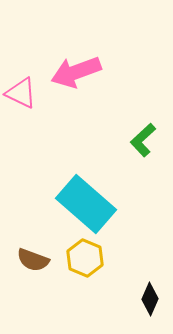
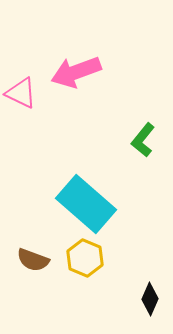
green L-shape: rotated 8 degrees counterclockwise
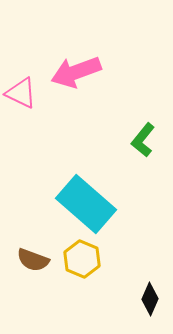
yellow hexagon: moved 3 px left, 1 px down
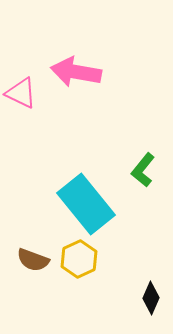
pink arrow: rotated 30 degrees clockwise
green L-shape: moved 30 px down
cyan rectangle: rotated 10 degrees clockwise
yellow hexagon: moved 3 px left; rotated 12 degrees clockwise
black diamond: moved 1 px right, 1 px up
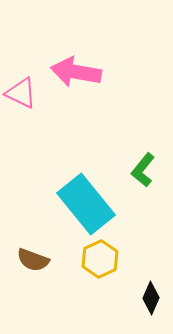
yellow hexagon: moved 21 px right
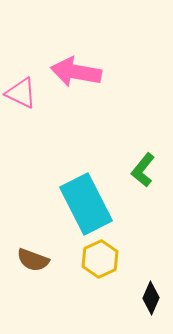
cyan rectangle: rotated 12 degrees clockwise
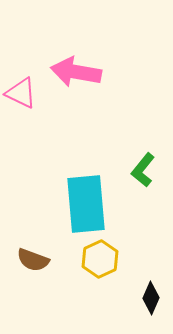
cyan rectangle: rotated 22 degrees clockwise
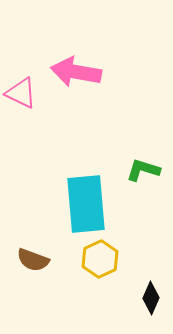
green L-shape: rotated 68 degrees clockwise
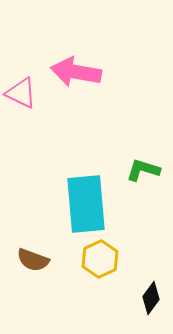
black diamond: rotated 12 degrees clockwise
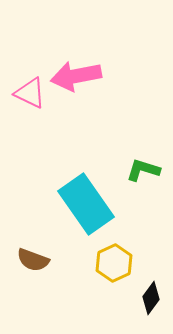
pink arrow: moved 4 px down; rotated 21 degrees counterclockwise
pink triangle: moved 9 px right
cyan rectangle: rotated 30 degrees counterclockwise
yellow hexagon: moved 14 px right, 4 px down
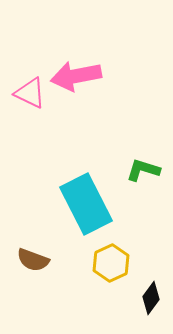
cyan rectangle: rotated 8 degrees clockwise
yellow hexagon: moved 3 px left
